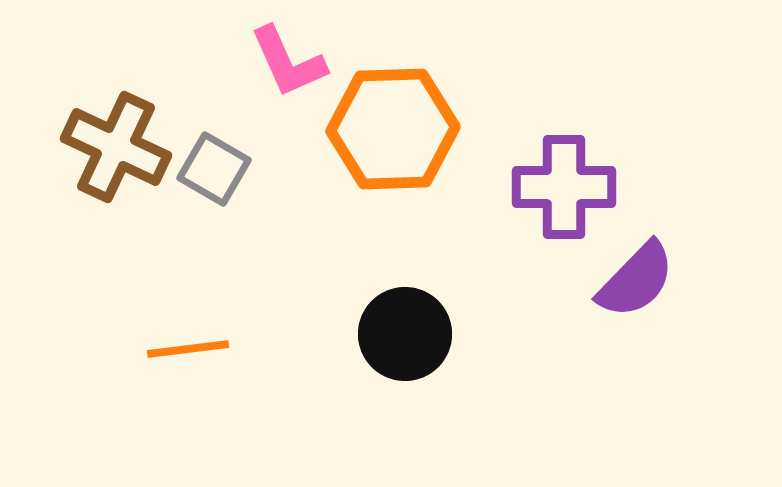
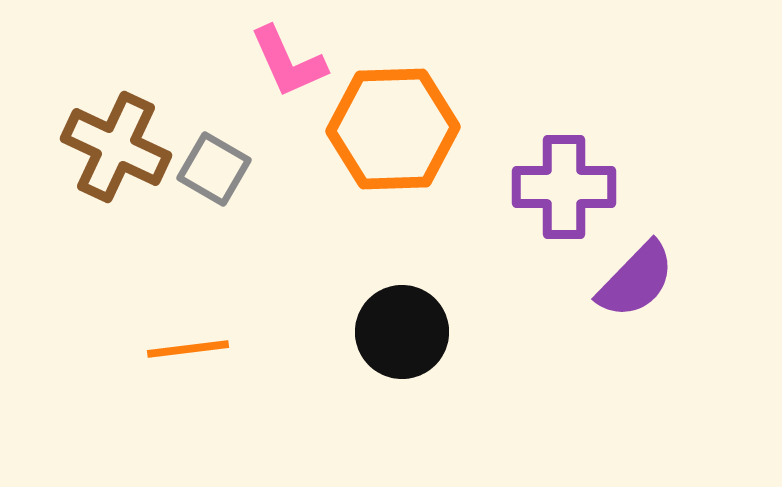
black circle: moved 3 px left, 2 px up
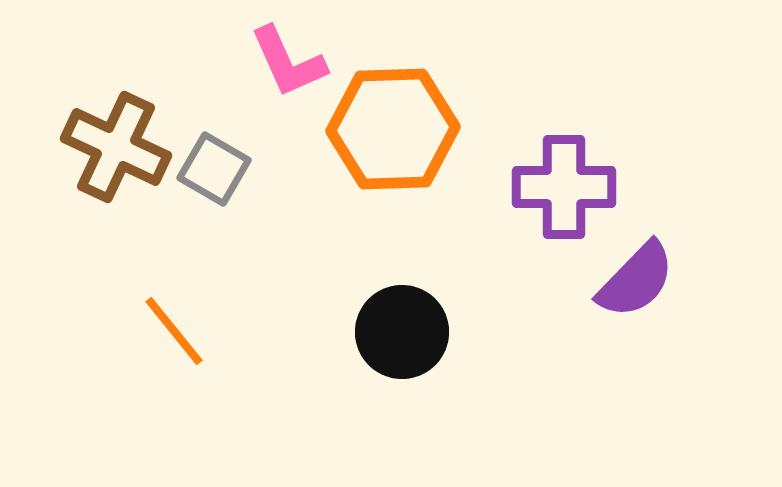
orange line: moved 14 px left, 18 px up; rotated 58 degrees clockwise
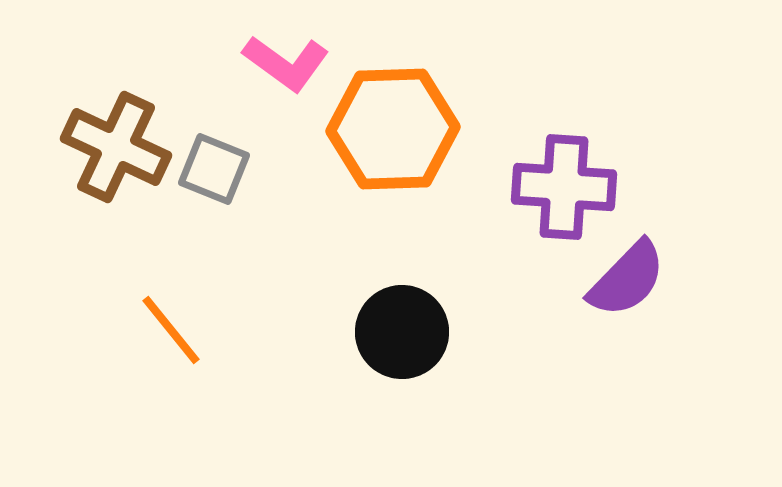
pink L-shape: moved 2 px left, 1 px down; rotated 30 degrees counterclockwise
gray square: rotated 8 degrees counterclockwise
purple cross: rotated 4 degrees clockwise
purple semicircle: moved 9 px left, 1 px up
orange line: moved 3 px left, 1 px up
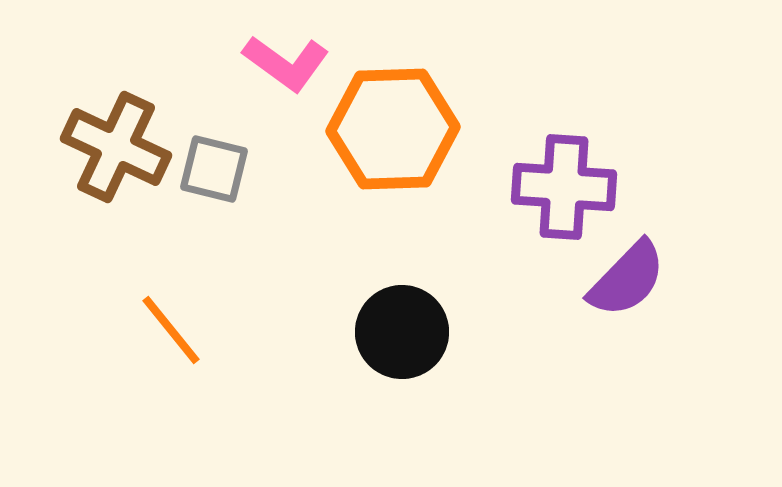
gray square: rotated 8 degrees counterclockwise
